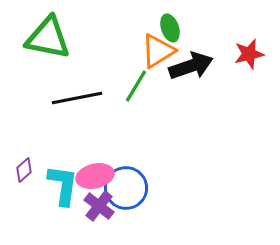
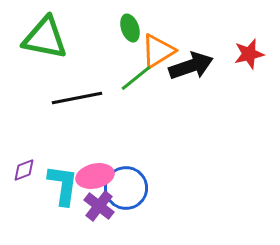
green ellipse: moved 40 px left
green triangle: moved 3 px left
green line: moved 8 px up; rotated 20 degrees clockwise
purple diamond: rotated 20 degrees clockwise
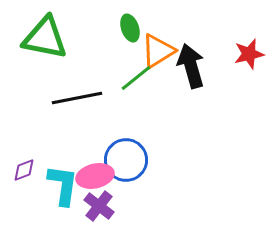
black arrow: rotated 87 degrees counterclockwise
blue circle: moved 28 px up
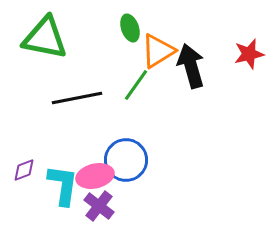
green line: moved 7 px down; rotated 16 degrees counterclockwise
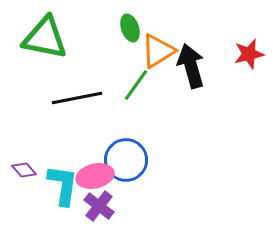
purple diamond: rotated 70 degrees clockwise
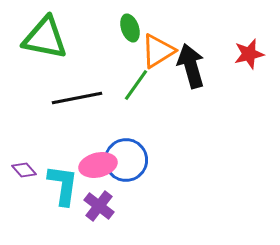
pink ellipse: moved 3 px right, 11 px up
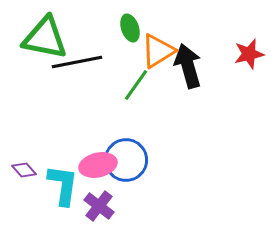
black arrow: moved 3 px left
black line: moved 36 px up
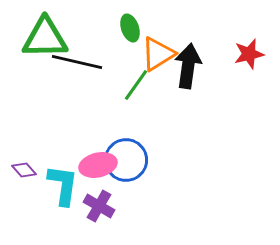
green triangle: rotated 12 degrees counterclockwise
orange triangle: moved 3 px down
black line: rotated 24 degrees clockwise
black arrow: rotated 24 degrees clockwise
purple cross: rotated 8 degrees counterclockwise
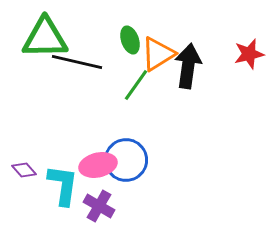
green ellipse: moved 12 px down
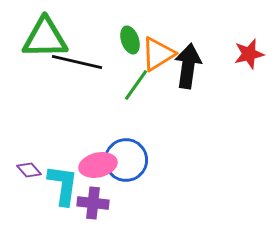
purple diamond: moved 5 px right
purple cross: moved 6 px left, 3 px up; rotated 24 degrees counterclockwise
